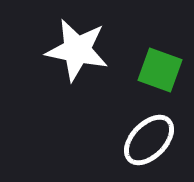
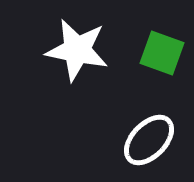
green square: moved 2 px right, 17 px up
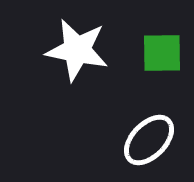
green square: rotated 21 degrees counterclockwise
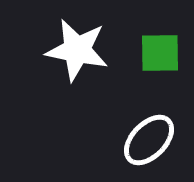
green square: moved 2 px left
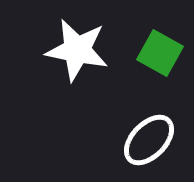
green square: rotated 30 degrees clockwise
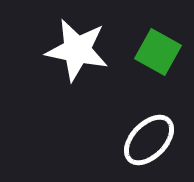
green square: moved 2 px left, 1 px up
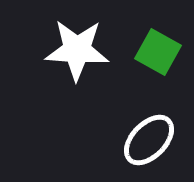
white star: rotated 8 degrees counterclockwise
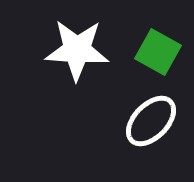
white ellipse: moved 2 px right, 19 px up
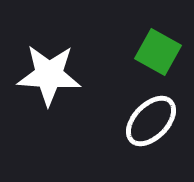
white star: moved 28 px left, 25 px down
